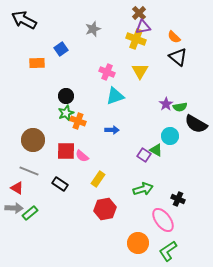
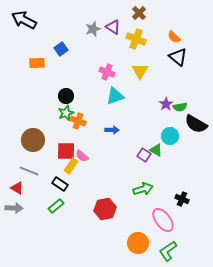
purple triangle: moved 30 px left; rotated 42 degrees clockwise
yellow rectangle: moved 27 px left, 13 px up
black cross: moved 4 px right
green rectangle: moved 26 px right, 7 px up
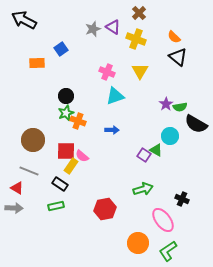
green rectangle: rotated 28 degrees clockwise
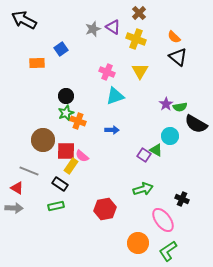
brown circle: moved 10 px right
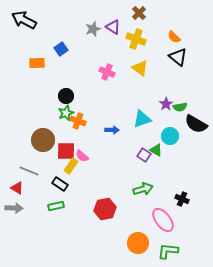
yellow triangle: moved 3 px up; rotated 24 degrees counterclockwise
cyan triangle: moved 27 px right, 23 px down
green L-shape: rotated 40 degrees clockwise
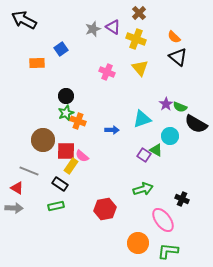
yellow triangle: rotated 12 degrees clockwise
green semicircle: rotated 32 degrees clockwise
